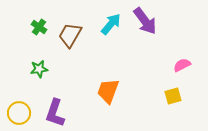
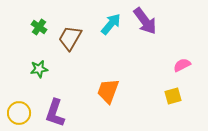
brown trapezoid: moved 3 px down
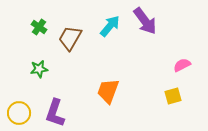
cyan arrow: moved 1 px left, 2 px down
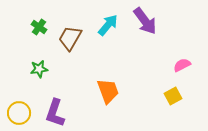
cyan arrow: moved 2 px left, 1 px up
orange trapezoid: rotated 140 degrees clockwise
yellow square: rotated 12 degrees counterclockwise
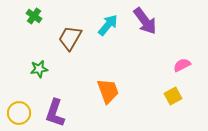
green cross: moved 5 px left, 11 px up
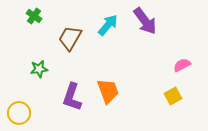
purple L-shape: moved 17 px right, 16 px up
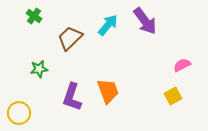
brown trapezoid: rotated 16 degrees clockwise
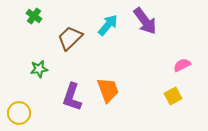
orange trapezoid: moved 1 px up
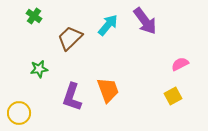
pink semicircle: moved 2 px left, 1 px up
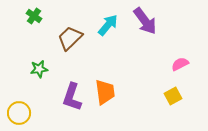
orange trapezoid: moved 3 px left, 2 px down; rotated 12 degrees clockwise
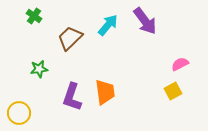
yellow square: moved 5 px up
